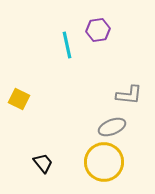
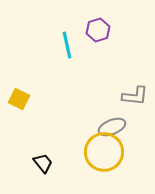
purple hexagon: rotated 10 degrees counterclockwise
gray L-shape: moved 6 px right, 1 px down
yellow circle: moved 10 px up
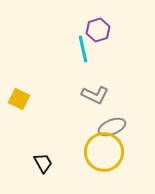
cyan line: moved 16 px right, 4 px down
gray L-shape: moved 40 px left, 1 px up; rotated 20 degrees clockwise
black trapezoid: rotated 10 degrees clockwise
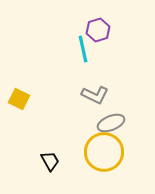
gray ellipse: moved 1 px left, 4 px up
black trapezoid: moved 7 px right, 2 px up
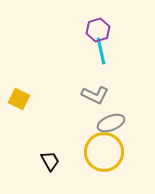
cyan line: moved 18 px right, 2 px down
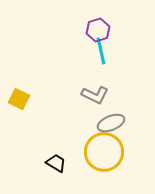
black trapezoid: moved 6 px right, 2 px down; rotated 30 degrees counterclockwise
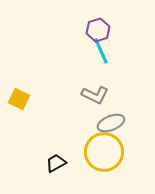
cyan line: rotated 12 degrees counterclockwise
black trapezoid: rotated 60 degrees counterclockwise
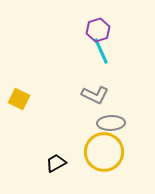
gray ellipse: rotated 20 degrees clockwise
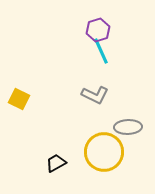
gray ellipse: moved 17 px right, 4 px down
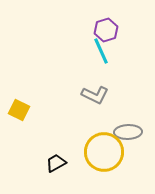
purple hexagon: moved 8 px right
yellow square: moved 11 px down
gray ellipse: moved 5 px down
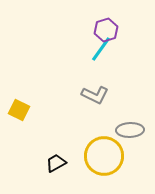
cyan line: moved 2 px up; rotated 60 degrees clockwise
gray ellipse: moved 2 px right, 2 px up
yellow circle: moved 4 px down
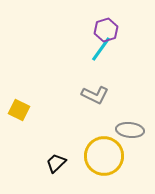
gray ellipse: rotated 8 degrees clockwise
black trapezoid: rotated 15 degrees counterclockwise
